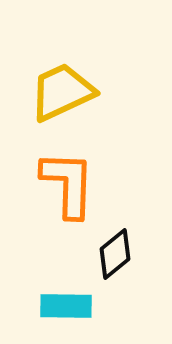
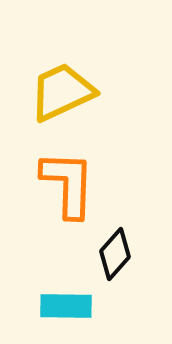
black diamond: rotated 9 degrees counterclockwise
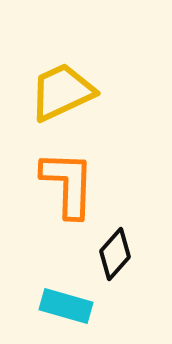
cyan rectangle: rotated 15 degrees clockwise
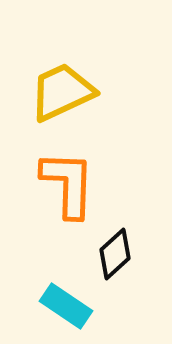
black diamond: rotated 6 degrees clockwise
cyan rectangle: rotated 18 degrees clockwise
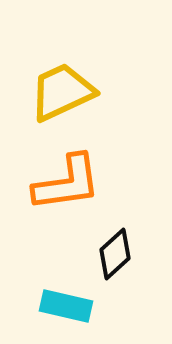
orange L-shape: moved 1 px left, 1 px up; rotated 80 degrees clockwise
cyan rectangle: rotated 21 degrees counterclockwise
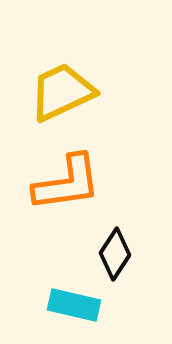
black diamond: rotated 15 degrees counterclockwise
cyan rectangle: moved 8 px right, 1 px up
